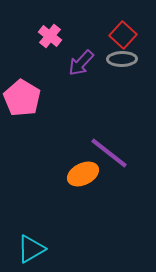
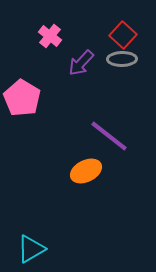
purple line: moved 17 px up
orange ellipse: moved 3 px right, 3 px up
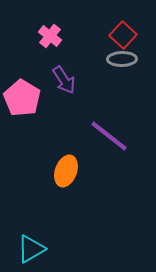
purple arrow: moved 17 px left, 17 px down; rotated 76 degrees counterclockwise
orange ellipse: moved 20 px left; rotated 44 degrees counterclockwise
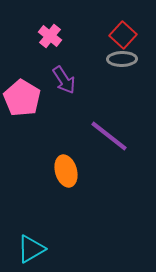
orange ellipse: rotated 36 degrees counterclockwise
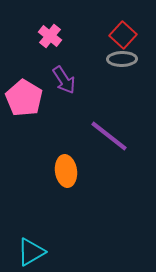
pink pentagon: moved 2 px right
orange ellipse: rotated 8 degrees clockwise
cyan triangle: moved 3 px down
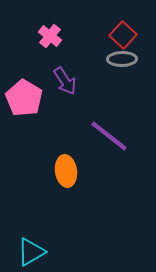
purple arrow: moved 1 px right, 1 px down
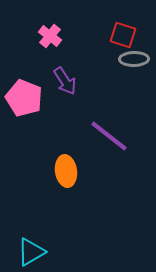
red square: rotated 24 degrees counterclockwise
gray ellipse: moved 12 px right
pink pentagon: rotated 9 degrees counterclockwise
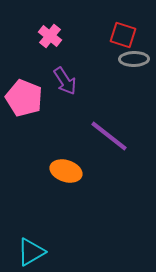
orange ellipse: rotated 64 degrees counterclockwise
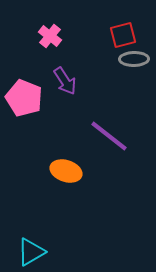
red square: rotated 32 degrees counterclockwise
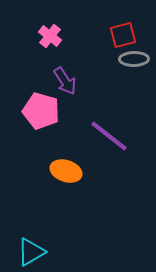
pink pentagon: moved 17 px right, 13 px down; rotated 6 degrees counterclockwise
